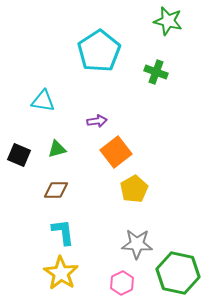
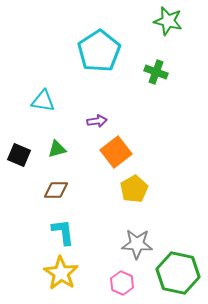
pink hexagon: rotated 10 degrees counterclockwise
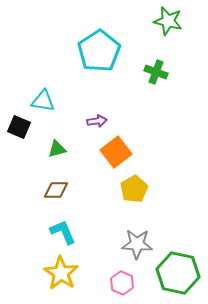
black square: moved 28 px up
cyan L-shape: rotated 16 degrees counterclockwise
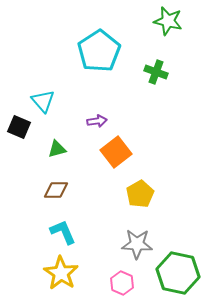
cyan triangle: rotated 40 degrees clockwise
yellow pentagon: moved 6 px right, 5 px down
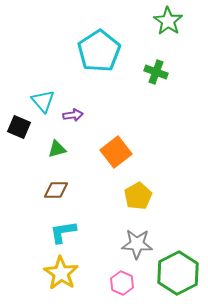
green star: rotated 20 degrees clockwise
purple arrow: moved 24 px left, 6 px up
yellow pentagon: moved 2 px left, 2 px down
cyan L-shape: rotated 76 degrees counterclockwise
green hexagon: rotated 21 degrees clockwise
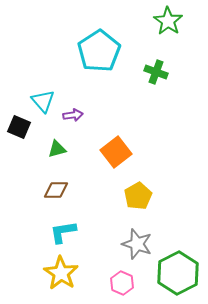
gray star: rotated 16 degrees clockwise
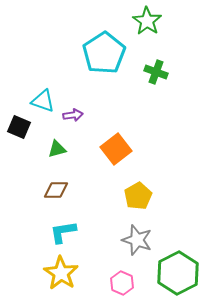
green star: moved 21 px left
cyan pentagon: moved 5 px right, 2 px down
cyan triangle: rotated 30 degrees counterclockwise
orange square: moved 3 px up
gray star: moved 4 px up
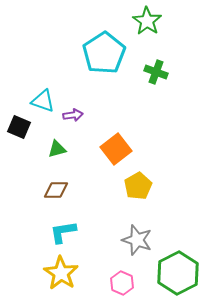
yellow pentagon: moved 10 px up
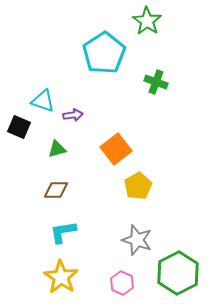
green cross: moved 10 px down
yellow star: moved 4 px down
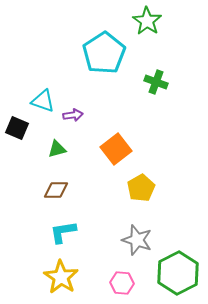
black square: moved 2 px left, 1 px down
yellow pentagon: moved 3 px right, 2 px down
pink hexagon: rotated 20 degrees counterclockwise
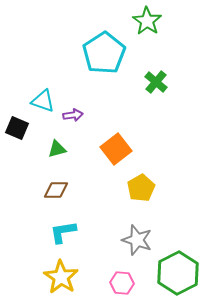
green cross: rotated 20 degrees clockwise
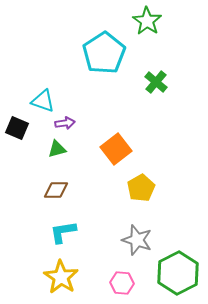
purple arrow: moved 8 px left, 8 px down
